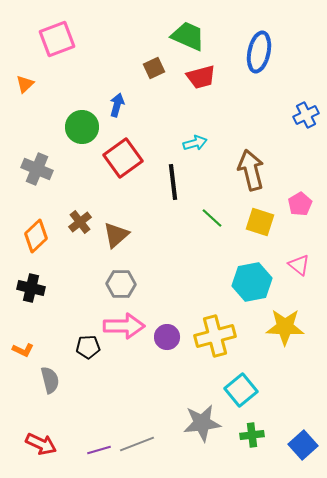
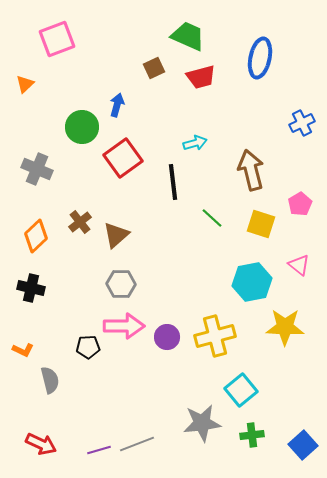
blue ellipse: moved 1 px right, 6 px down
blue cross: moved 4 px left, 8 px down
yellow square: moved 1 px right, 2 px down
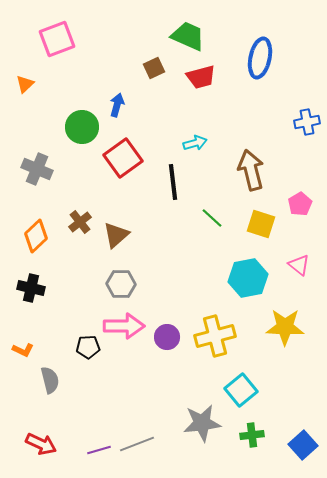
blue cross: moved 5 px right, 1 px up; rotated 15 degrees clockwise
cyan hexagon: moved 4 px left, 4 px up
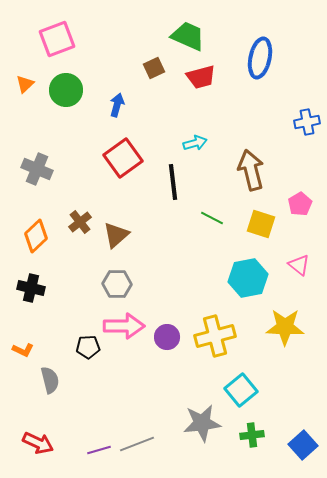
green circle: moved 16 px left, 37 px up
green line: rotated 15 degrees counterclockwise
gray hexagon: moved 4 px left
red arrow: moved 3 px left, 1 px up
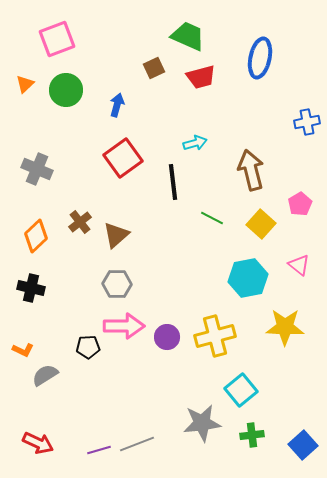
yellow square: rotated 24 degrees clockwise
gray semicircle: moved 5 px left, 5 px up; rotated 108 degrees counterclockwise
